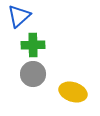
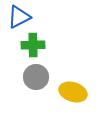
blue triangle: moved 1 px down; rotated 15 degrees clockwise
gray circle: moved 3 px right, 3 px down
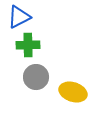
green cross: moved 5 px left
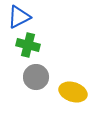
green cross: rotated 15 degrees clockwise
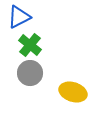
green cross: moved 2 px right; rotated 25 degrees clockwise
gray circle: moved 6 px left, 4 px up
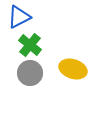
yellow ellipse: moved 23 px up
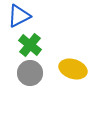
blue triangle: moved 1 px up
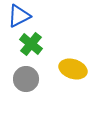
green cross: moved 1 px right, 1 px up
gray circle: moved 4 px left, 6 px down
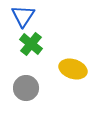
blue triangle: moved 4 px right; rotated 30 degrees counterclockwise
gray circle: moved 9 px down
